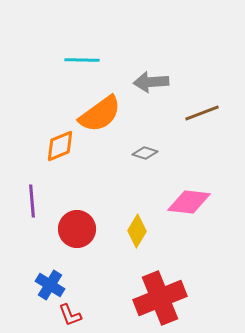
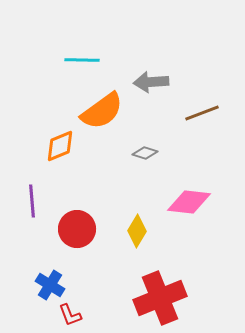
orange semicircle: moved 2 px right, 3 px up
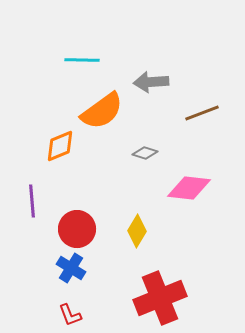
pink diamond: moved 14 px up
blue cross: moved 21 px right, 17 px up
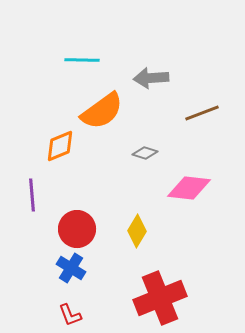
gray arrow: moved 4 px up
purple line: moved 6 px up
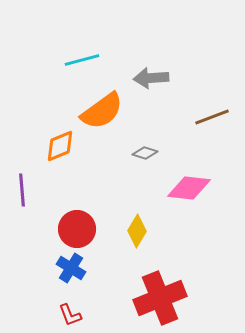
cyan line: rotated 16 degrees counterclockwise
brown line: moved 10 px right, 4 px down
purple line: moved 10 px left, 5 px up
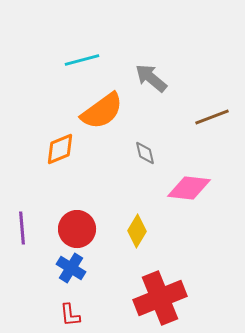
gray arrow: rotated 44 degrees clockwise
orange diamond: moved 3 px down
gray diamond: rotated 60 degrees clockwise
purple line: moved 38 px down
red L-shape: rotated 15 degrees clockwise
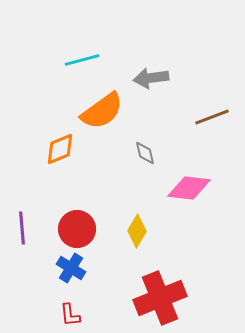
gray arrow: rotated 48 degrees counterclockwise
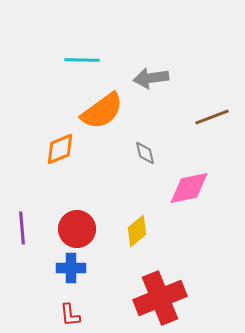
cyan line: rotated 16 degrees clockwise
pink diamond: rotated 18 degrees counterclockwise
yellow diamond: rotated 20 degrees clockwise
blue cross: rotated 32 degrees counterclockwise
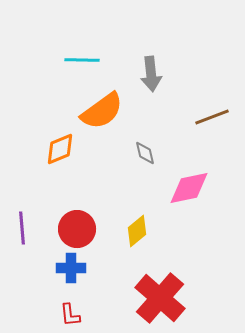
gray arrow: moved 4 px up; rotated 88 degrees counterclockwise
red cross: rotated 27 degrees counterclockwise
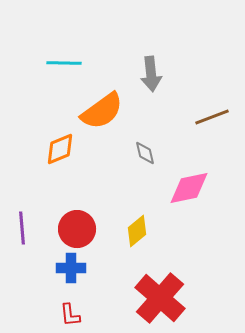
cyan line: moved 18 px left, 3 px down
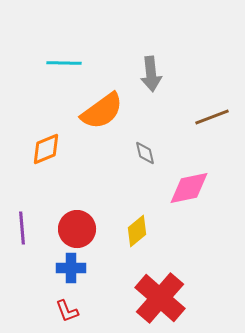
orange diamond: moved 14 px left
red L-shape: moved 3 px left, 4 px up; rotated 15 degrees counterclockwise
